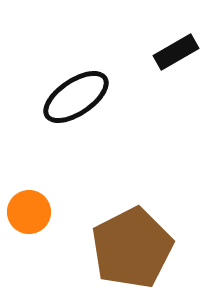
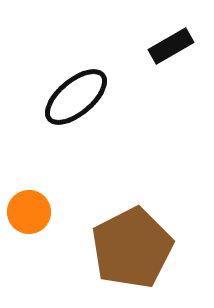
black rectangle: moved 5 px left, 6 px up
black ellipse: rotated 6 degrees counterclockwise
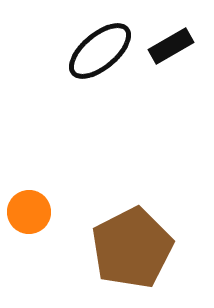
black ellipse: moved 24 px right, 46 px up
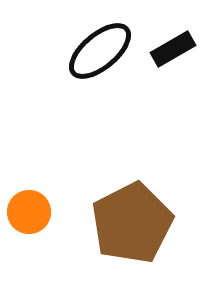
black rectangle: moved 2 px right, 3 px down
brown pentagon: moved 25 px up
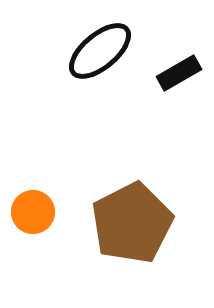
black rectangle: moved 6 px right, 24 px down
orange circle: moved 4 px right
